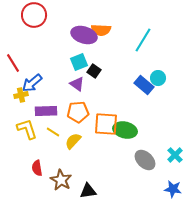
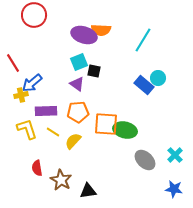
black square: rotated 24 degrees counterclockwise
blue star: moved 1 px right
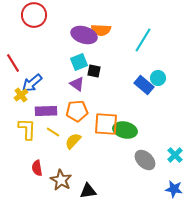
yellow cross: rotated 24 degrees counterclockwise
orange pentagon: moved 1 px left, 1 px up
yellow L-shape: rotated 20 degrees clockwise
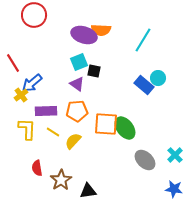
green ellipse: moved 2 px up; rotated 40 degrees clockwise
brown star: rotated 10 degrees clockwise
